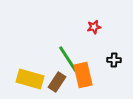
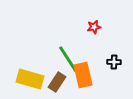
black cross: moved 2 px down
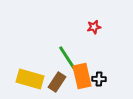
black cross: moved 15 px left, 17 px down
orange rectangle: moved 1 px left, 1 px down
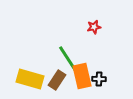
brown rectangle: moved 2 px up
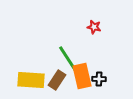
red star: rotated 24 degrees clockwise
yellow rectangle: moved 1 px right, 1 px down; rotated 12 degrees counterclockwise
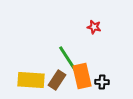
black cross: moved 3 px right, 3 px down
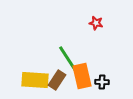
red star: moved 2 px right, 4 px up
yellow rectangle: moved 4 px right
